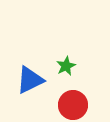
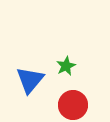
blue triangle: rotated 24 degrees counterclockwise
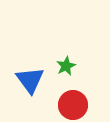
blue triangle: rotated 16 degrees counterclockwise
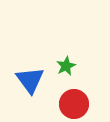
red circle: moved 1 px right, 1 px up
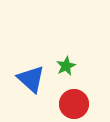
blue triangle: moved 1 px right, 1 px up; rotated 12 degrees counterclockwise
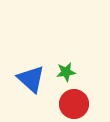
green star: moved 6 px down; rotated 18 degrees clockwise
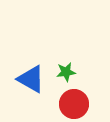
blue triangle: rotated 12 degrees counterclockwise
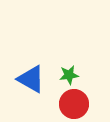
green star: moved 3 px right, 3 px down
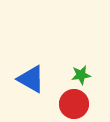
green star: moved 12 px right
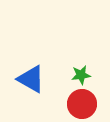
red circle: moved 8 px right
